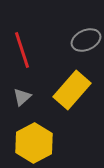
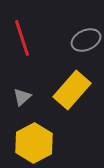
red line: moved 12 px up
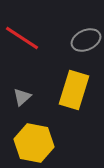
red line: rotated 39 degrees counterclockwise
yellow rectangle: moved 2 px right; rotated 24 degrees counterclockwise
yellow hexagon: rotated 21 degrees counterclockwise
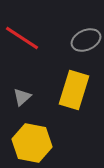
yellow hexagon: moved 2 px left
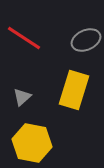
red line: moved 2 px right
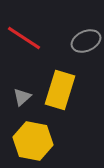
gray ellipse: moved 1 px down
yellow rectangle: moved 14 px left
yellow hexagon: moved 1 px right, 2 px up
